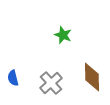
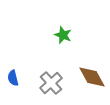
brown diamond: rotated 28 degrees counterclockwise
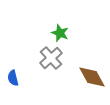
green star: moved 3 px left, 2 px up
gray cross: moved 25 px up
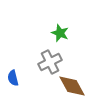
gray cross: moved 1 px left, 4 px down; rotated 15 degrees clockwise
brown diamond: moved 20 px left, 9 px down
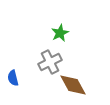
green star: rotated 24 degrees clockwise
brown diamond: moved 1 px right, 1 px up
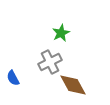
green star: moved 1 px right
blue semicircle: rotated 14 degrees counterclockwise
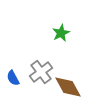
gray cross: moved 9 px left, 10 px down; rotated 10 degrees counterclockwise
brown diamond: moved 5 px left, 2 px down
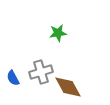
green star: moved 3 px left; rotated 18 degrees clockwise
gray cross: rotated 20 degrees clockwise
